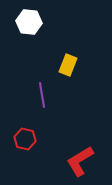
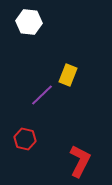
yellow rectangle: moved 10 px down
purple line: rotated 55 degrees clockwise
red L-shape: rotated 148 degrees clockwise
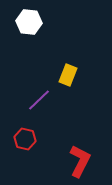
purple line: moved 3 px left, 5 px down
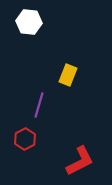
purple line: moved 5 px down; rotated 30 degrees counterclockwise
red hexagon: rotated 20 degrees clockwise
red L-shape: rotated 36 degrees clockwise
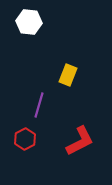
red L-shape: moved 20 px up
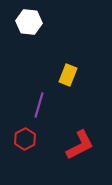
red L-shape: moved 4 px down
